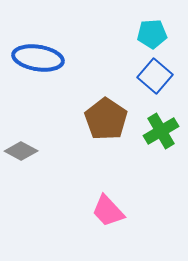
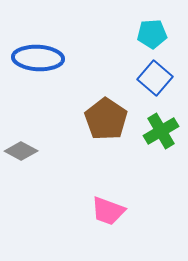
blue ellipse: rotated 6 degrees counterclockwise
blue square: moved 2 px down
pink trapezoid: rotated 27 degrees counterclockwise
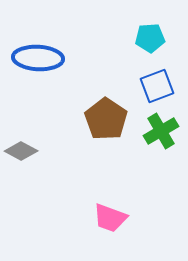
cyan pentagon: moved 2 px left, 4 px down
blue square: moved 2 px right, 8 px down; rotated 28 degrees clockwise
pink trapezoid: moved 2 px right, 7 px down
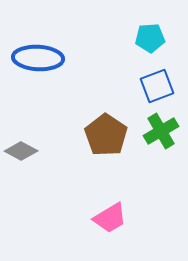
brown pentagon: moved 16 px down
pink trapezoid: rotated 51 degrees counterclockwise
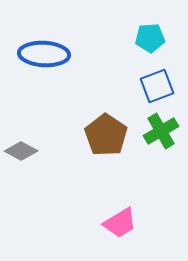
blue ellipse: moved 6 px right, 4 px up
pink trapezoid: moved 10 px right, 5 px down
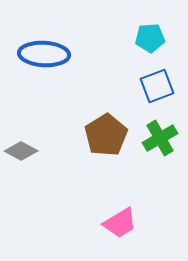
green cross: moved 1 px left, 7 px down
brown pentagon: rotated 6 degrees clockwise
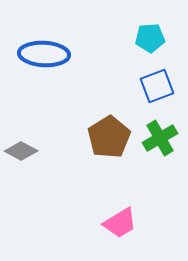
brown pentagon: moved 3 px right, 2 px down
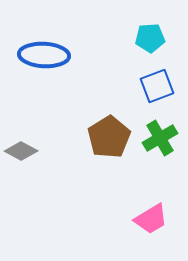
blue ellipse: moved 1 px down
pink trapezoid: moved 31 px right, 4 px up
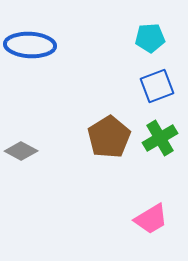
blue ellipse: moved 14 px left, 10 px up
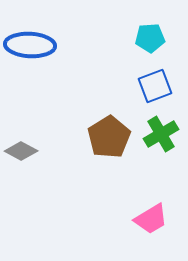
blue square: moved 2 px left
green cross: moved 1 px right, 4 px up
